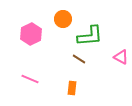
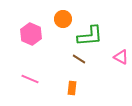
pink hexagon: rotated 10 degrees counterclockwise
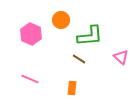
orange circle: moved 2 px left, 1 px down
pink triangle: rotated 14 degrees clockwise
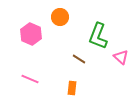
orange circle: moved 1 px left, 3 px up
green L-shape: moved 8 px right; rotated 116 degrees clockwise
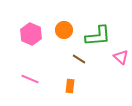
orange circle: moved 4 px right, 13 px down
green L-shape: rotated 116 degrees counterclockwise
orange rectangle: moved 2 px left, 2 px up
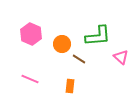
orange circle: moved 2 px left, 14 px down
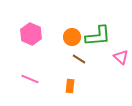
orange circle: moved 10 px right, 7 px up
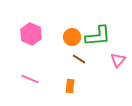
pink triangle: moved 3 px left, 3 px down; rotated 28 degrees clockwise
